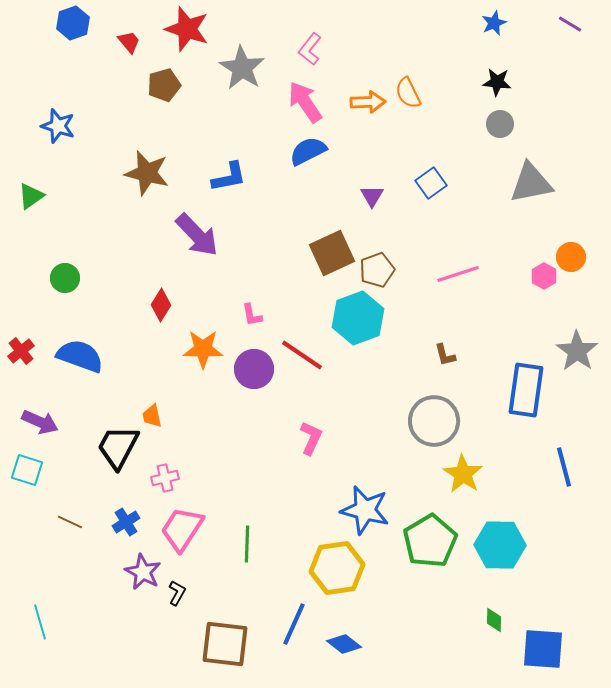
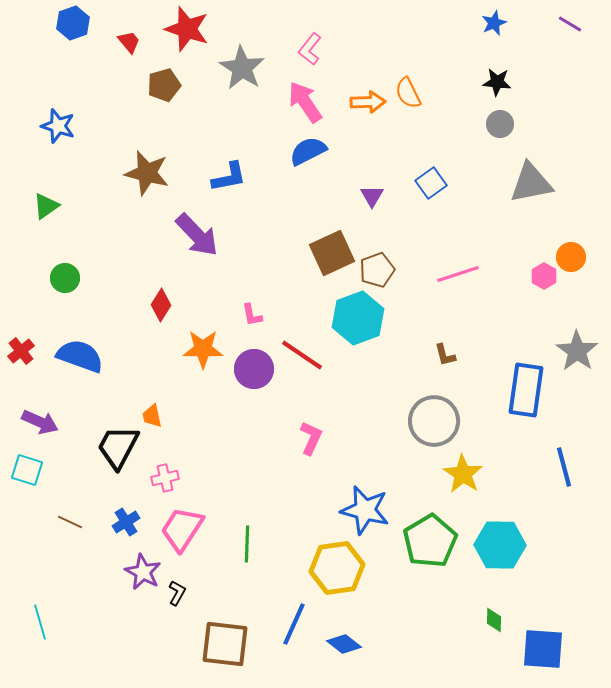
green triangle at (31, 196): moved 15 px right, 10 px down
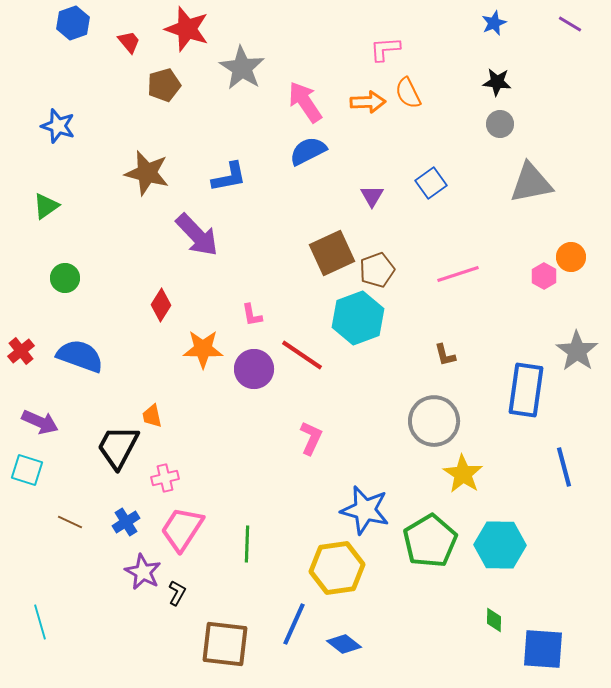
pink L-shape at (310, 49): moved 75 px right; rotated 48 degrees clockwise
